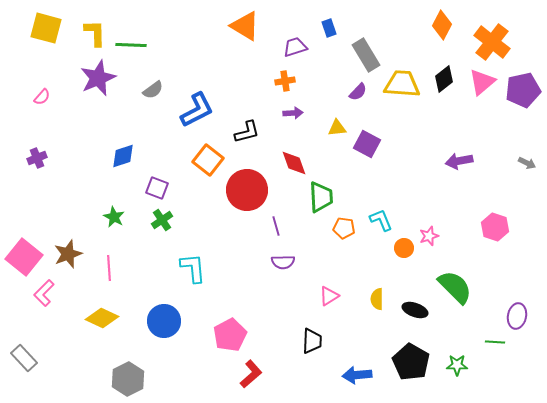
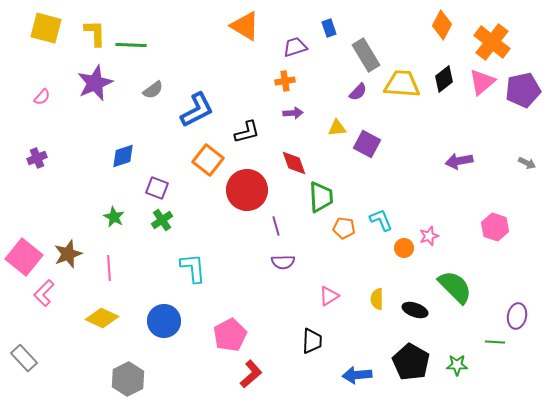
purple star at (98, 78): moved 3 px left, 5 px down
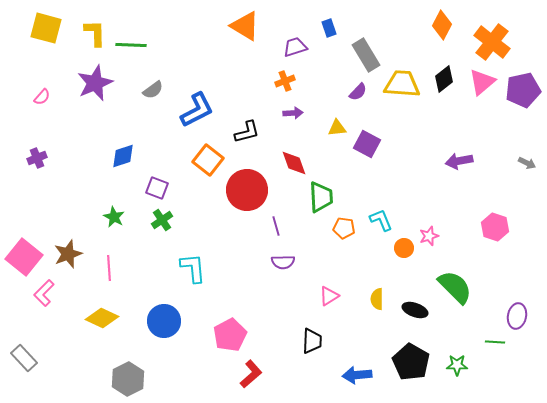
orange cross at (285, 81): rotated 12 degrees counterclockwise
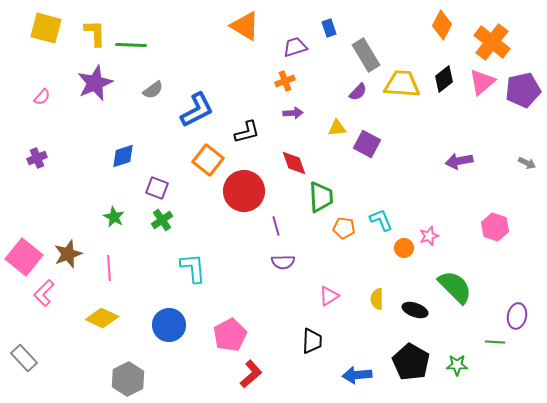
red circle at (247, 190): moved 3 px left, 1 px down
blue circle at (164, 321): moved 5 px right, 4 px down
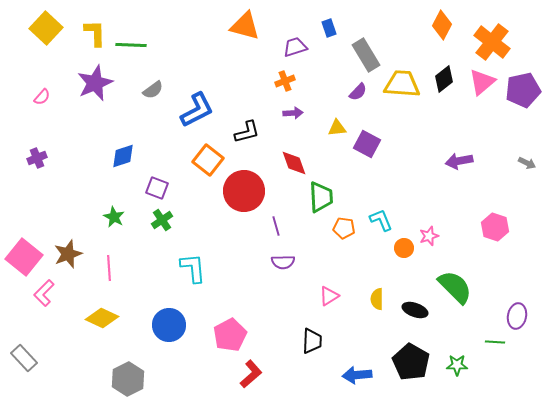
orange triangle at (245, 26): rotated 16 degrees counterclockwise
yellow square at (46, 28): rotated 28 degrees clockwise
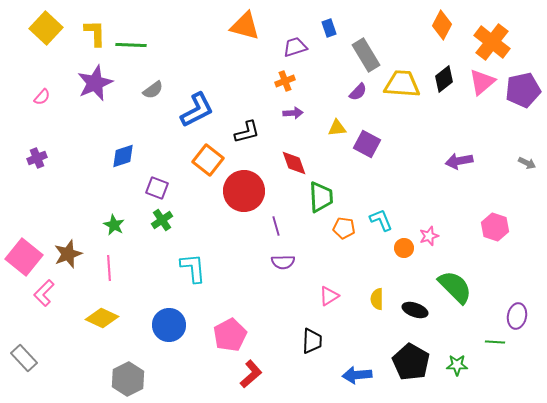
green star at (114, 217): moved 8 px down
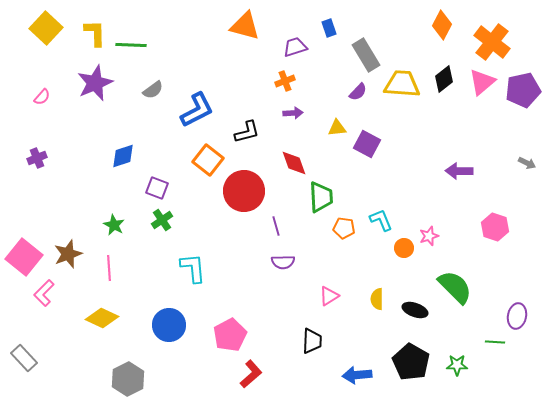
purple arrow at (459, 161): moved 10 px down; rotated 12 degrees clockwise
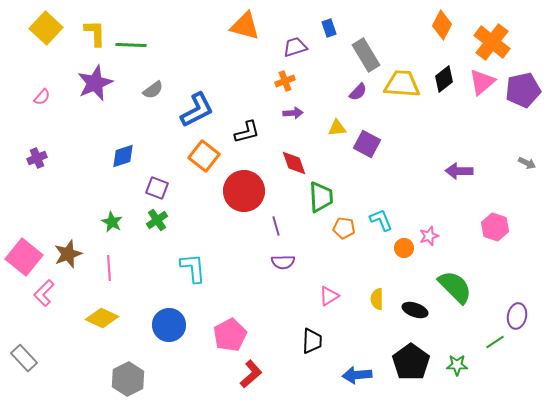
orange square at (208, 160): moved 4 px left, 4 px up
green cross at (162, 220): moved 5 px left
green star at (114, 225): moved 2 px left, 3 px up
green line at (495, 342): rotated 36 degrees counterclockwise
black pentagon at (411, 362): rotated 6 degrees clockwise
